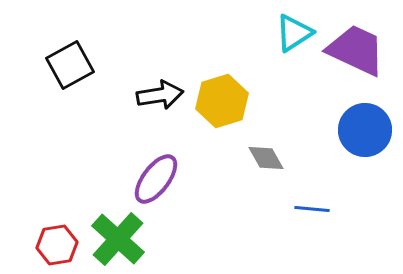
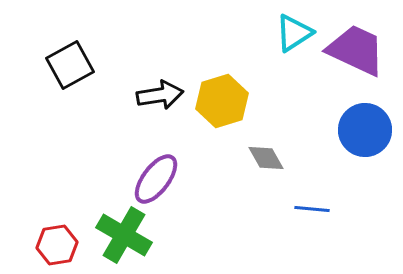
green cross: moved 6 px right, 4 px up; rotated 12 degrees counterclockwise
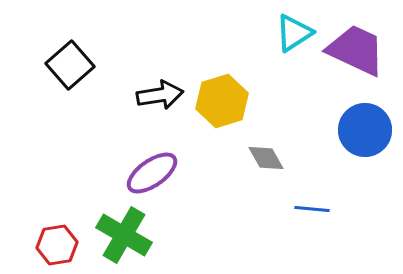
black square: rotated 12 degrees counterclockwise
purple ellipse: moved 4 px left, 6 px up; rotated 18 degrees clockwise
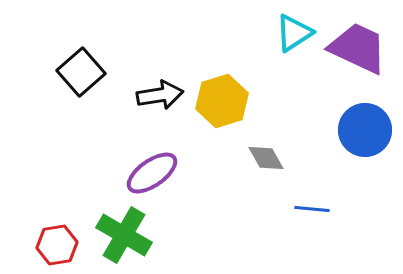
purple trapezoid: moved 2 px right, 2 px up
black square: moved 11 px right, 7 px down
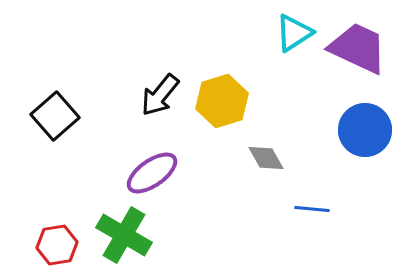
black square: moved 26 px left, 44 px down
black arrow: rotated 138 degrees clockwise
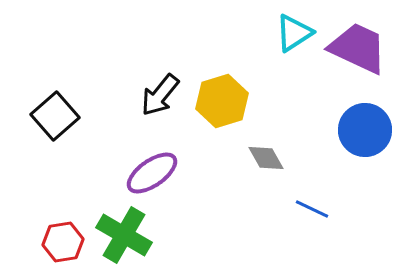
blue line: rotated 20 degrees clockwise
red hexagon: moved 6 px right, 3 px up
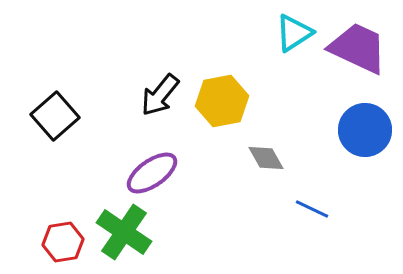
yellow hexagon: rotated 6 degrees clockwise
green cross: moved 3 px up; rotated 4 degrees clockwise
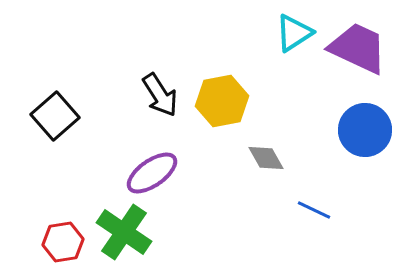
black arrow: rotated 72 degrees counterclockwise
blue line: moved 2 px right, 1 px down
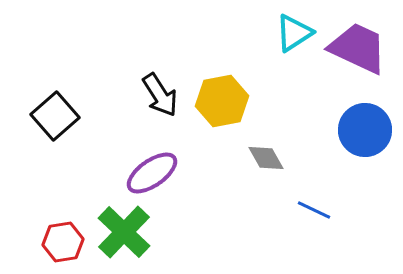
green cross: rotated 10 degrees clockwise
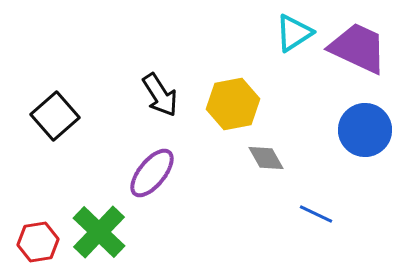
yellow hexagon: moved 11 px right, 3 px down
purple ellipse: rotated 16 degrees counterclockwise
blue line: moved 2 px right, 4 px down
green cross: moved 25 px left
red hexagon: moved 25 px left
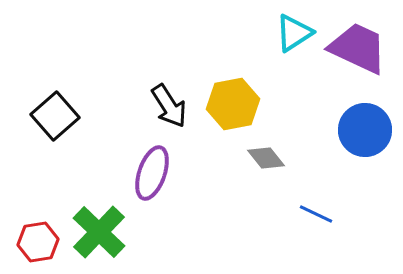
black arrow: moved 9 px right, 11 px down
gray diamond: rotated 9 degrees counterclockwise
purple ellipse: rotated 20 degrees counterclockwise
